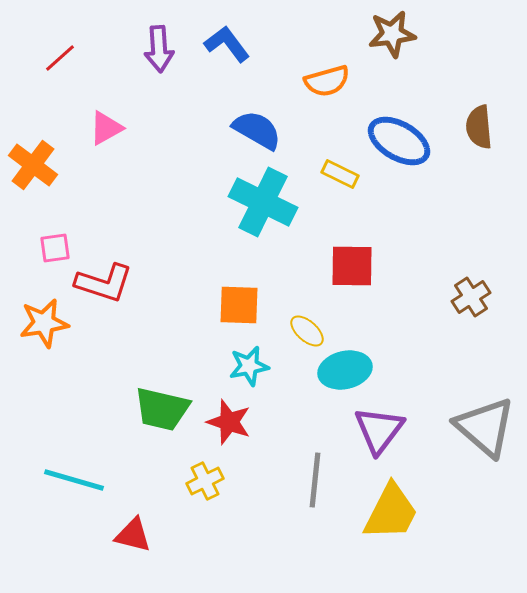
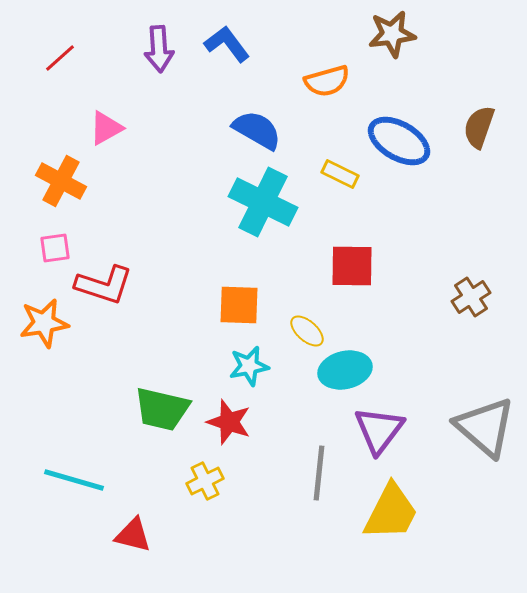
brown semicircle: rotated 24 degrees clockwise
orange cross: moved 28 px right, 16 px down; rotated 9 degrees counterclockwise
red L-shape: moved 2 px down
gray line: moved 4 px right, 7 px up
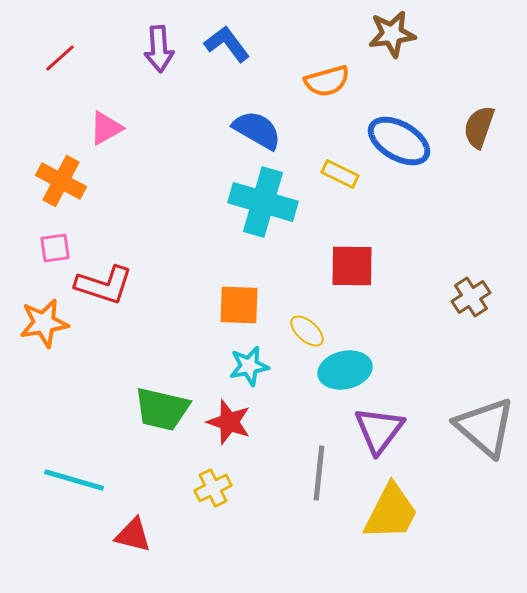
cyan cross: rotated 10 degrees counterclockwise
yellow cross: moved 8 px right, 7 px down
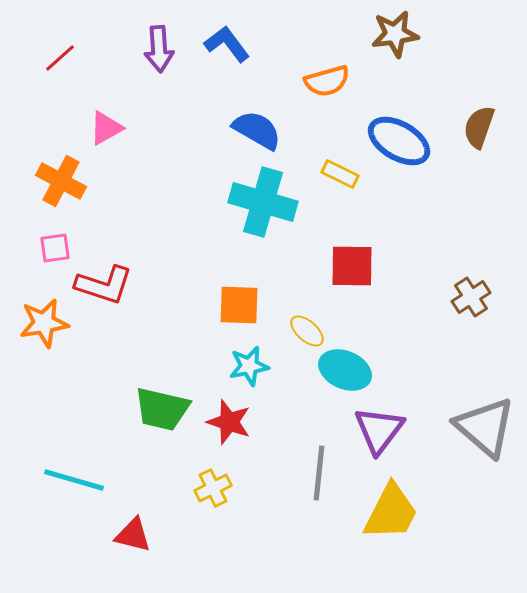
brown star: moved 3 px right
cyan ellipse: rotated 36 degrees clockwise
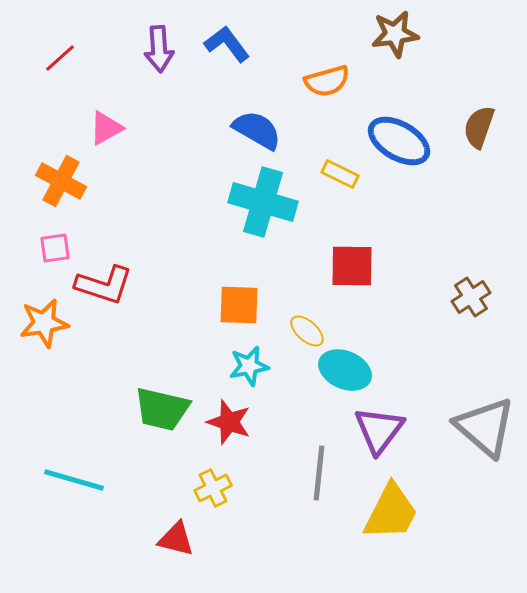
red triangle: moved 43 px right, 4 px down
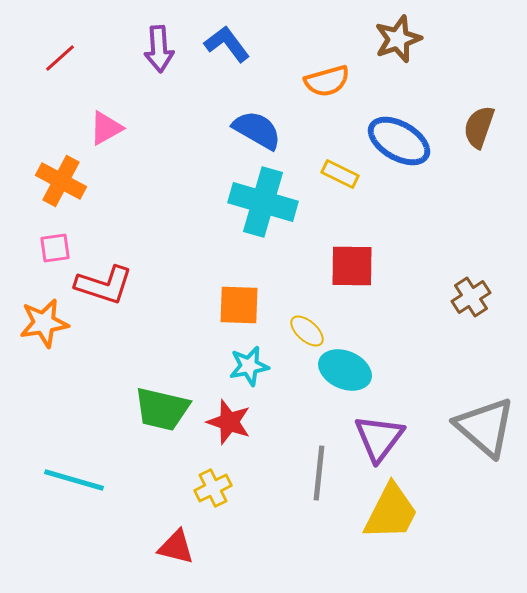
brown star: moved 3 px right, 5 px down; rotated 12 degrees counterclockwise
purple triangle: moved 8 px down
red triangle: moved 8 px down
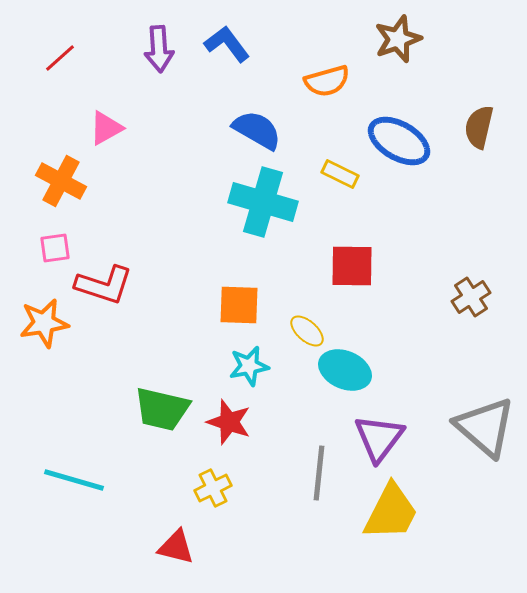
brown semicircle: rotated 6 degrees counterclockwise
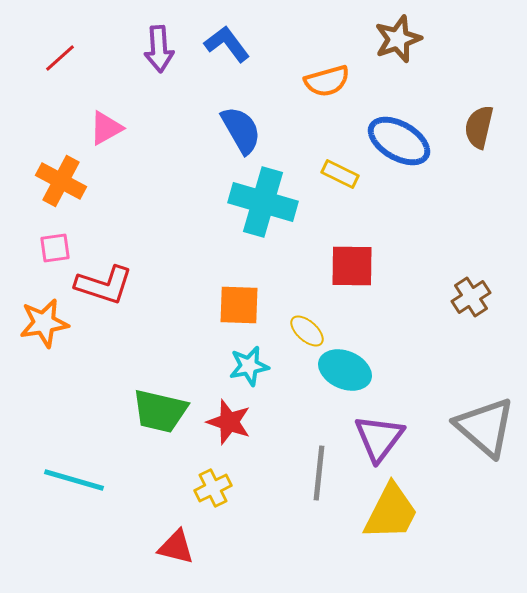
blue semicircle: moved 16 px left; rotated 30 degrees clockwise
green trapezoid: moved 2 px left, 2 px down
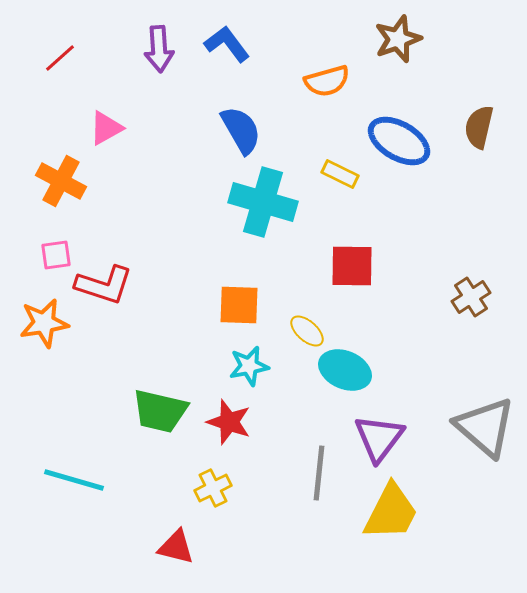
pink square: moved 1 px right, 7 px down
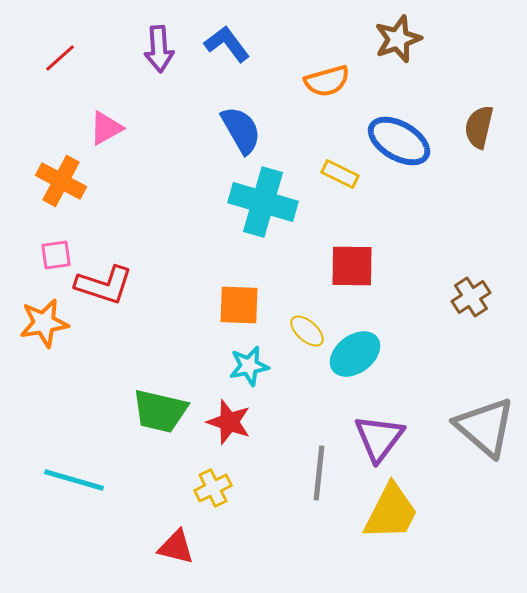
cyan ellipse: moved 10 px right, 16 px up; rotated 60 degrees counterclockwise
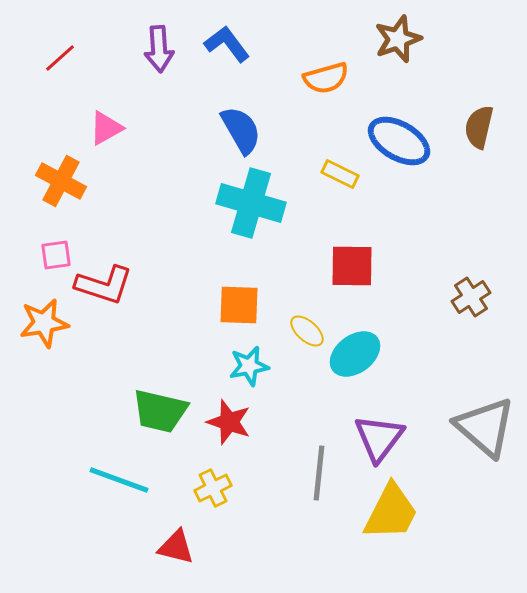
orange semicircle: moved 1 px left, 3 px up
cyan cross: moved 12 px left, 1 px down
cyan line: moved 45 px right; rotated 4 degrees clockwise
